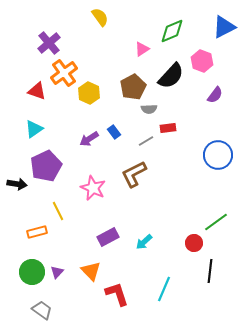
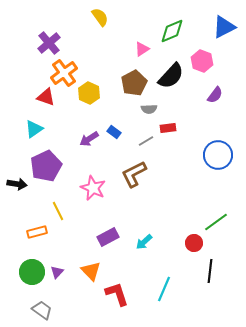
brown pentagon: moved 1 px right, 4 px up
red triangle: moved 9 px right, 6 px down
blue rectangle: rotated 16 degrees counterclockwise
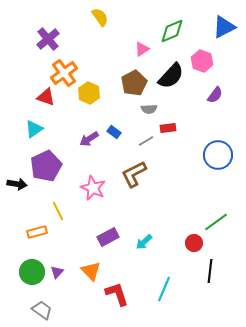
purple cross: moved 1 px left, 4 px up
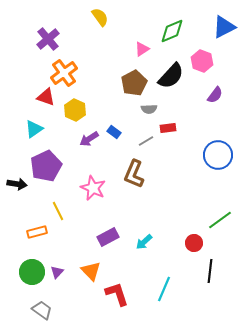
yellow hexagon: moved 14 px left, 17 px down
brown L-shape: rotated 40 degrees counterclockwise
green line: moved 4 px right, 2 px up
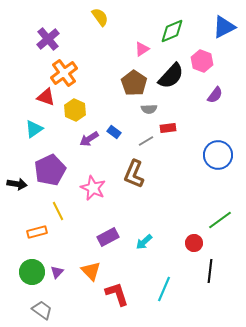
brown pentagon: rotated 10 degrees counterclockwise
purple pentagon: moved 4 px right, 4 px down
